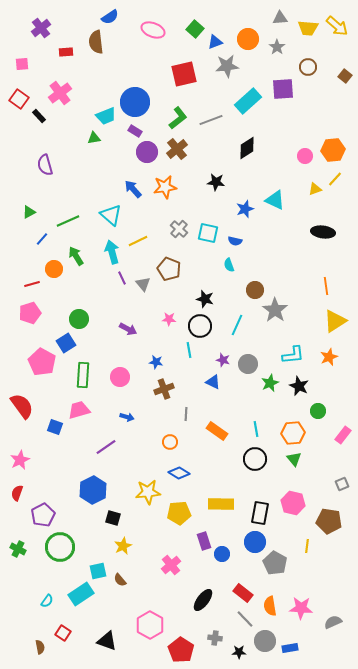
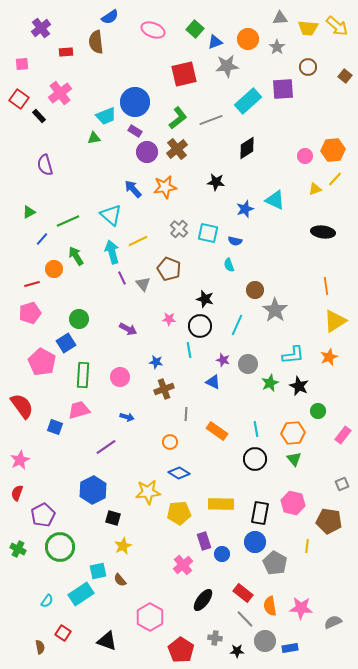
pink cross at (171, 565): moved 12 px right
pink hexagon at (150, 625): moved 8 px up
black star at (239, 652): moved 2 px left, 1 px up
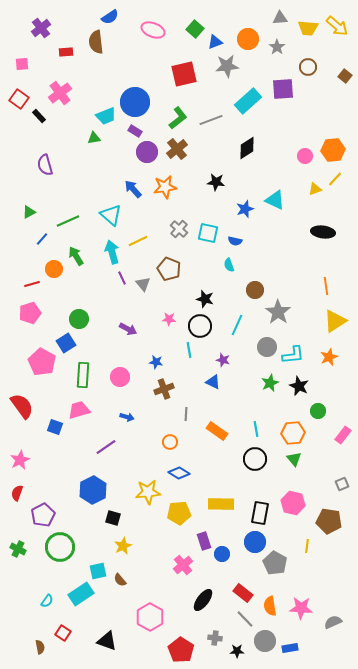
gray star at (275, 310): moved 3 px right, 2 px down
gray circle at (248, 364): moved 19 px right, 17 px up
